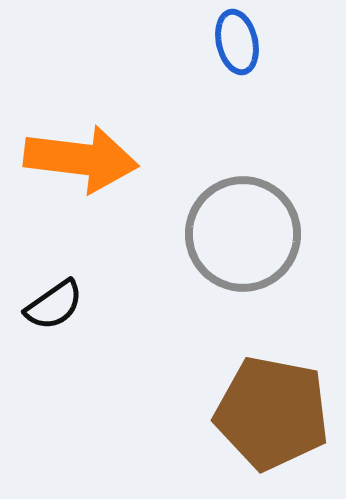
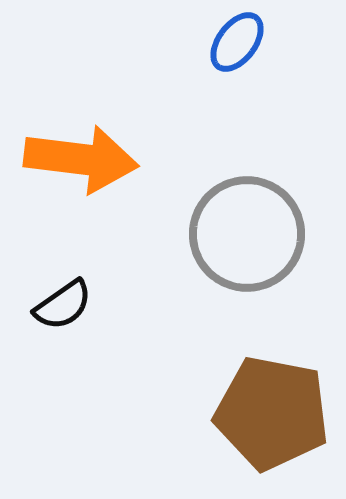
blue ellipse: rotated 50 degrees clockwise
gray circle: moved 4 px right
black semicircle: moved 9 px right
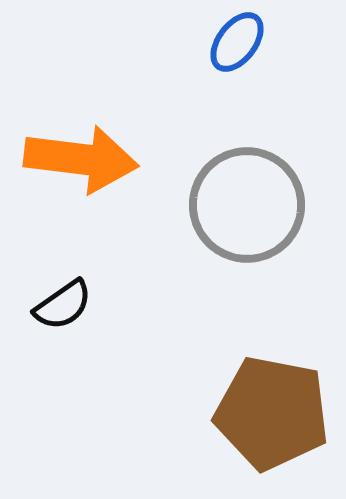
gray circle: moved 29 px up
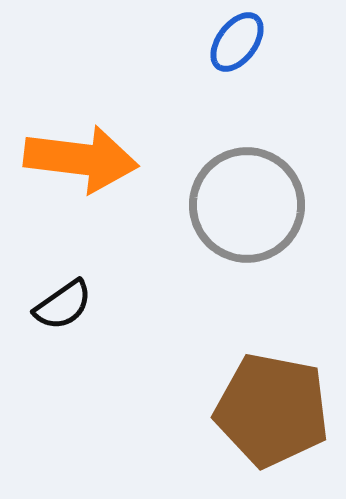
brown pentagon: moved 3 px up
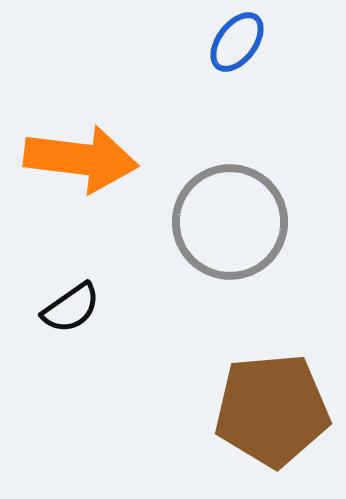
gray circle: moved 17 px left, 17 px down
black semicircle: moved 8 px right, 3 px down
brown pentagon: rotated 16 degrees counterclockwise
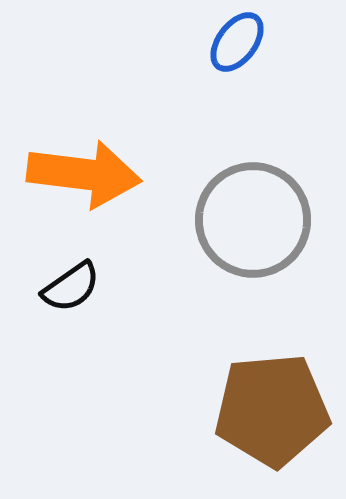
orange arrow: moved 3 px right, 15 px down
gray circle: moved 23 px right, 2 px up
black semicircle: moved 21 px up
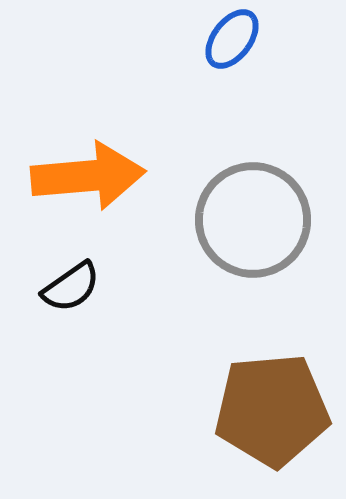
blue ellipse: moved 5 px left, 3 px up
orange arrow: moved 4 px right, 2 px down; rotated 12 degrees counterclockwise
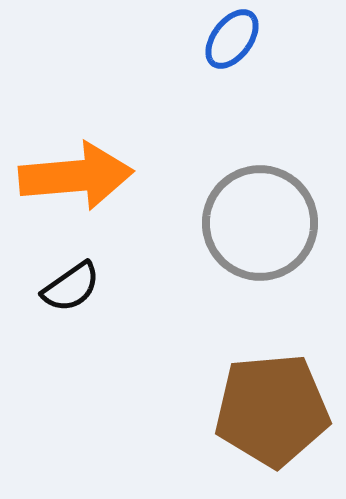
orange arrow: moved 12 px left
gray circle: moved 7 px right, 3 px down
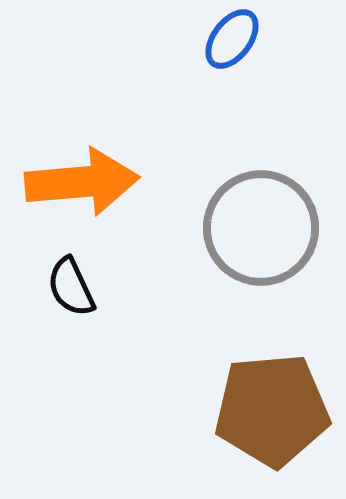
orange arrow: moved 6 px right, 6 px down
gray circle: moved 1 px right, 5 px down
black semicircle: rotated 100 degrees clockwise
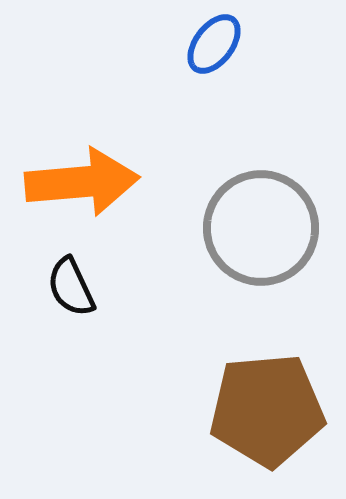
blue ellipse: moved 18 px left, 5 px down
brown pentagon: moved 5 px left
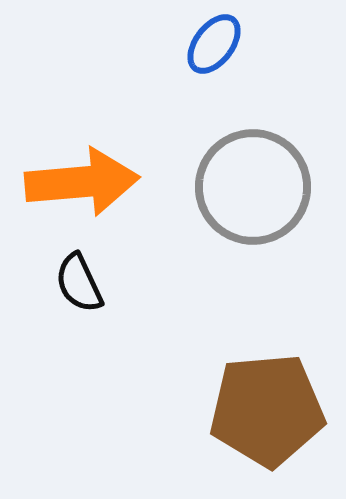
gray circle: moved 8 px left, 41 px up
black semicircle: moved 8 px right, 4 px up
